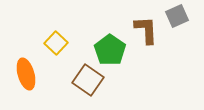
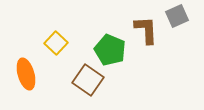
green pentagon: rotated 12 degrees counterclockwise
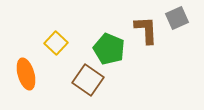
gray square: moved 2 px down
green pentagon: moved 1 px left, 1 px up
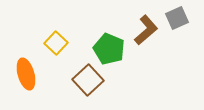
brown L-shape: rotated 52 degrees clockwise
brown square: rotated 12 degrees clockwise
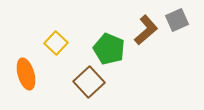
gray square: moved 2 px down
brown square: moved 1 px right, 2 px down
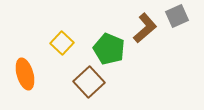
gray square: moved 4 px up
brown L-shape: moved 1 px left, 2 px up
yellow square: moved 6 px right
orange ellipse: moved 1 px left
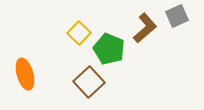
yellow square: moved 17 px right, 10 px up
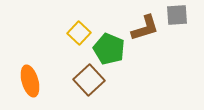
gray square: moved 1 px up; rotated 20 degrees clockwise
brown L-shape: rotated 24 degrees clockwise
orange ellipse: moved 5 px right, 7 px down
brown square: moved 2 px up
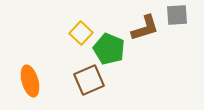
yellow square: moved 2 px right
brown square: rotated 20 degrees clockwise
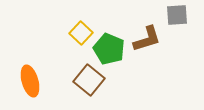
brown L-shape: moved 2 px right, 11 px down
brown square: rotated 28 degrees counterclockwise
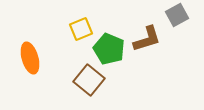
gray square: rotated 25 degrees counterclockwise
yellow square: moved 4 px up; rotated 25 degrees clockwise
orange ellipse: moved 23 px up
